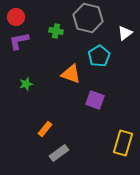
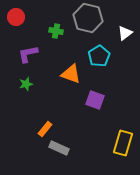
purple L-shape: moved 9 px right, 13 px down
gray rectangle: moved 5 px up; rotated 60 degrees clockwise
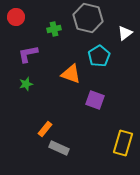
green cross: moved 2 px left, 2 px up; rotated 24 degrees counterclockwise
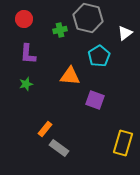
red circle: moved 8 px right, 2 px down
green cross: moved 6 px right, 1 px down
purple L-shape: rotated 75 degrees counterclockwise
orange triangle: moved 1 px left, 2 px down; rotated 15 degrees counterclockwise
gray rectangle: rotated 12 degrees clockwise
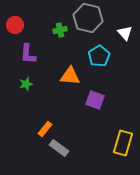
red circle: moved 9 px left, 6 px down
white triangle: rotated 35 degrees counterclockwise
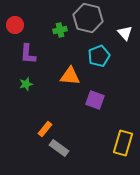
cyan pentagon: rotated 10 degrees clockwise
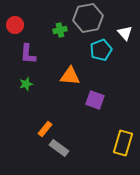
gray hexagon: rotated 24 degrees counterclockwise
cyan pentagon: moved 2 px right, 6 px up
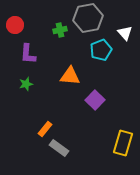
purple square: rotated 24 degrees clockwise
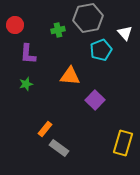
green cross: moved 2 px left
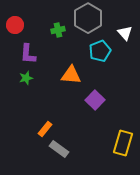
gray hexagon: rotated 20 degrees counterclockwise
cyan pentagon: moved 1 px left, 1 px down
orange triangle: moved 1 px right, 1 px up
green star: moved 6 px up
gray rectangle: moved 1 px down
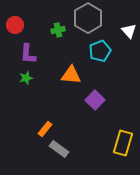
white triangle: moved 4 px right, 2 px up
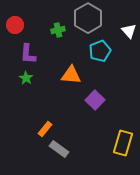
green star: rotated 24 degrees counterclockwise
